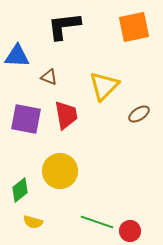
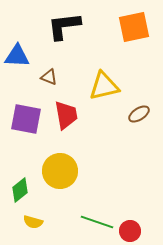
yellow triangle: rotated 32 degrees clockwise
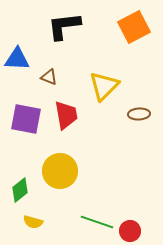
orange square: rotated 16 degrees counterclockwise
blue triangle: moved 3 px down
yellow triangle: rotated 32 degrees counterclockwise
brown ellipse: rotated 30 degrees clockwise
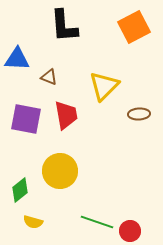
black L-shape: rotated 87 degrees counterclockwise
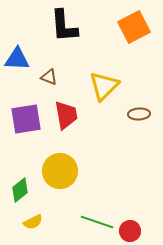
purple square: rotated 20 degrees counterclockwise
yellow semicircle: rotated 42 degrees counterclockwise
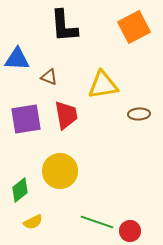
yellow triangle: moved 1 px left, 1 px up; rotated 36 degrees clockwise
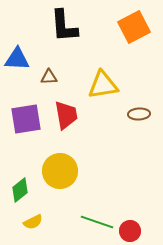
brown triangle: rotated 24 degrees counterclockwise
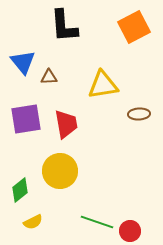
blue triangle: moved 6 px right, 3 px down; rotated 48 degrees clockwise
red trapezoid: moved 9 px down
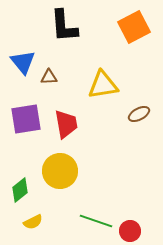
brown ellipse: rotated 25 degrees counterclockwise
green line: moved 1 px left, 1 px up
